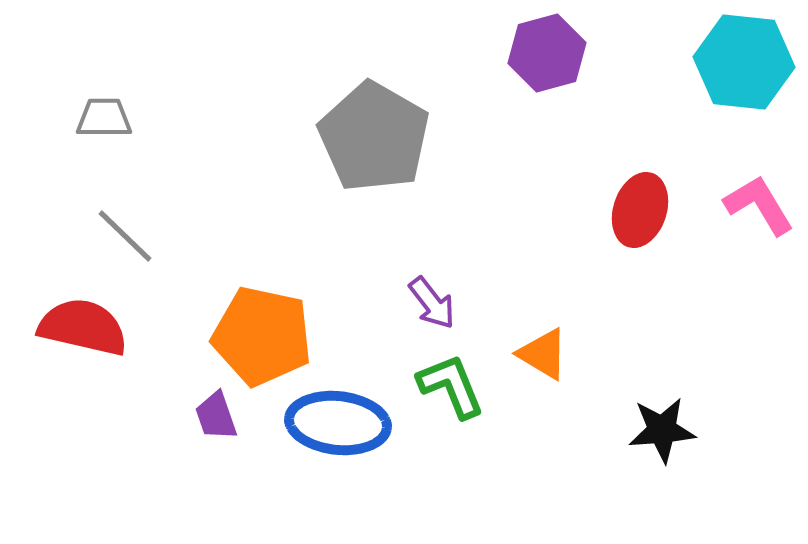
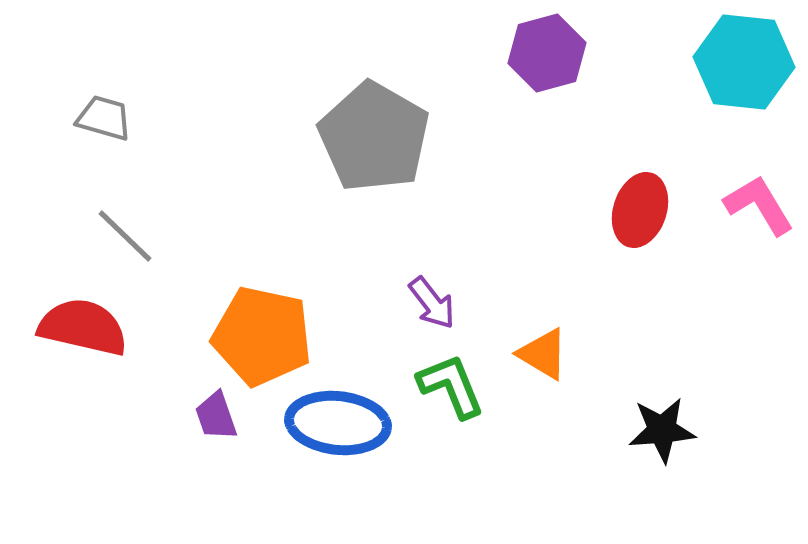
gray trapezoid: rotated 16 degrees clockwise
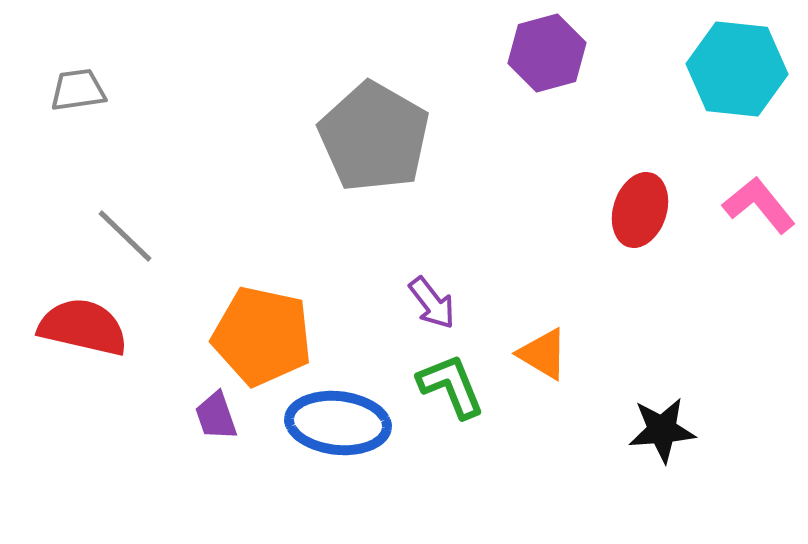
cyan hexagon: moved 7 px left, 7 px down
gray trapezoid: moved 26 px left, 28 px up; rotated 24 degrees counterclockwise
pink L-shape: rotated 8 degrees counterclockwise
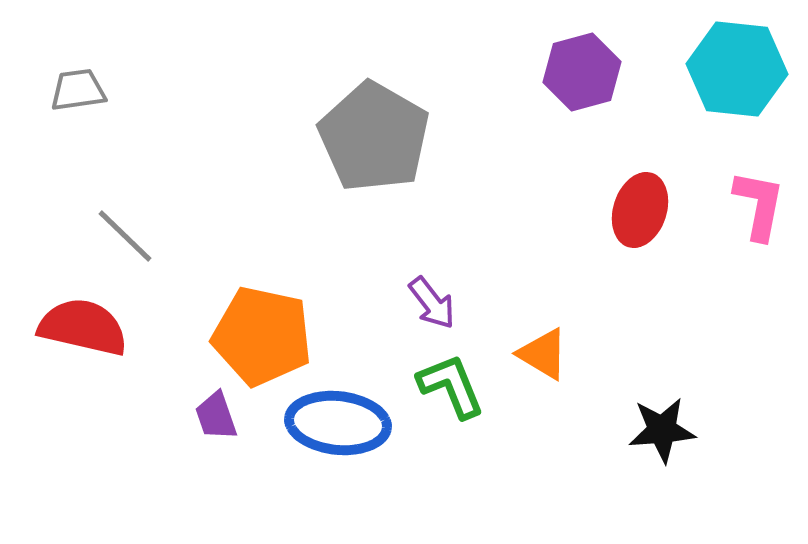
purple hexagon: moved 35 px right, 19 px down
pink L-shape: rotated 50 degrees clockwise
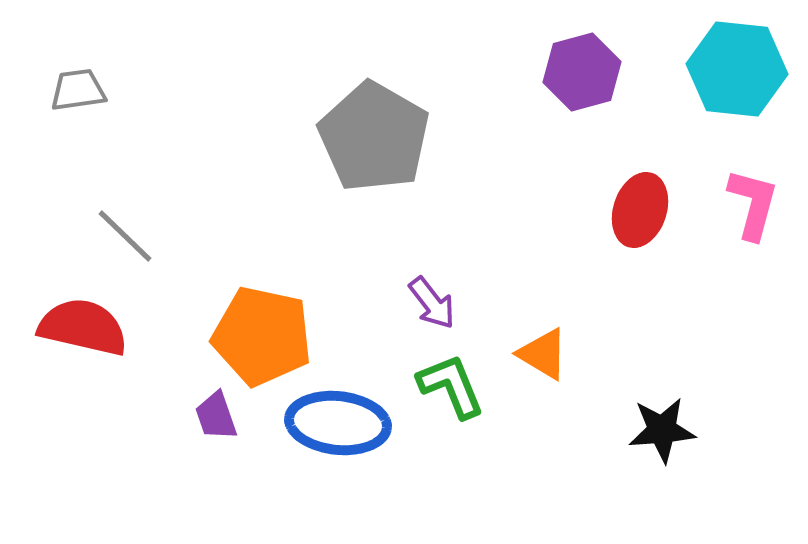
pink L-shape: moved 6 px left, 1 px up; rotated 4 degrees clockwise
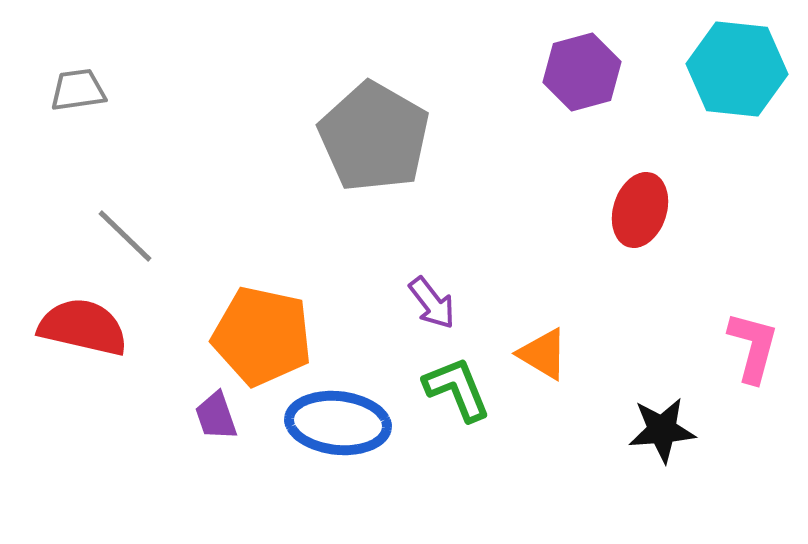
pink L-shape: moved 143 px down
green L-shape: moved 6 px right, 3 px down
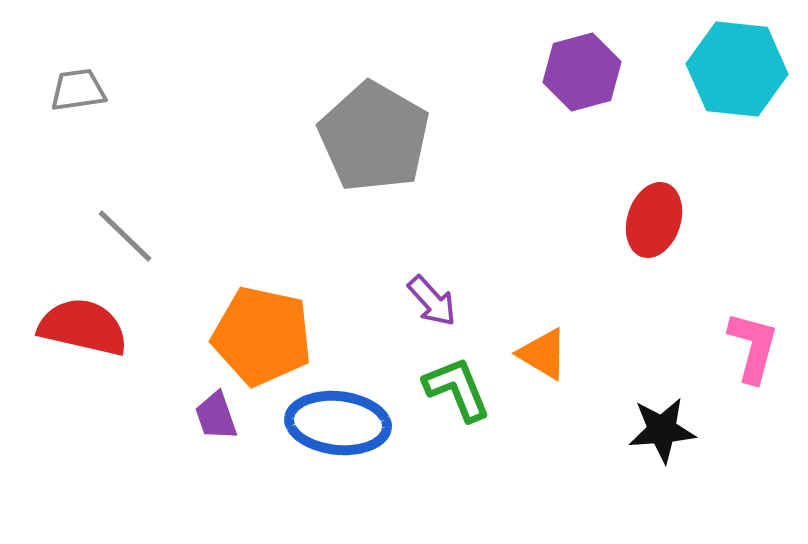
red ellipse: moved 14 px right, 10 px down
purple arrow: moved 2 px up; rotated 4 degrees counterclockwise
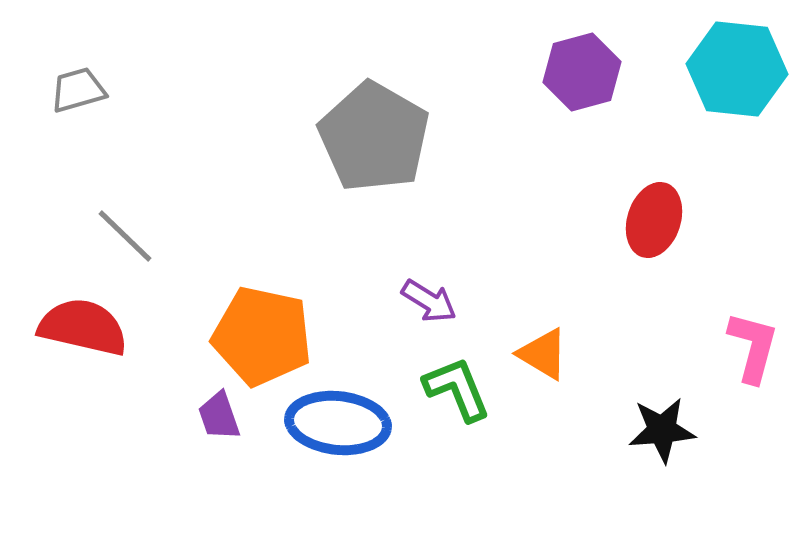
gray trapezoid: rotated 8 degrees counterclockwise
purple arrow: moved 3 px left; rotated 16 degrees counterclockwise
purple trapezoid: moved 3 px right
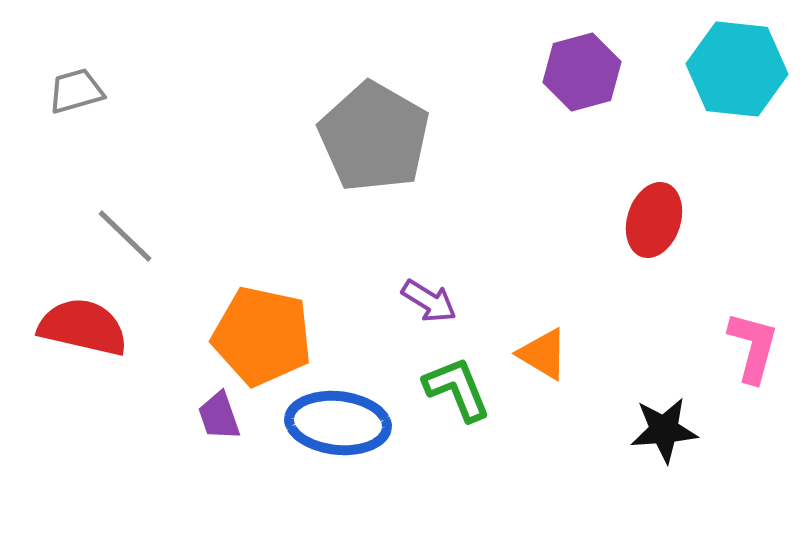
gray trapezoid: moved 2 px left, 1 px down
black star: moved 2 px right
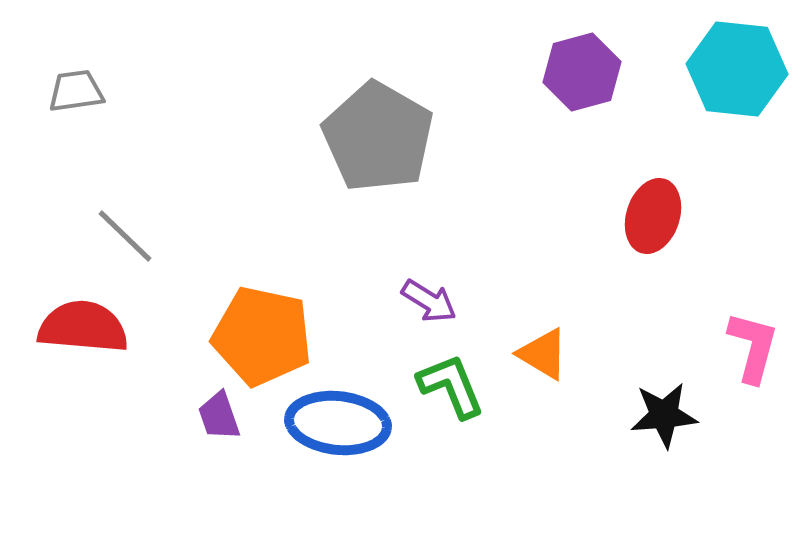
gray trapezoid: rotated 8 degrees clockwise
gray pentagon: moved 4 px right
red ellipse: moved 1 px left, 4 px up
red semicircle: rotated 8 degrees counterclockwise
green L-shape: moved 6 px left, 3 px up
black star: moved 15 px up
